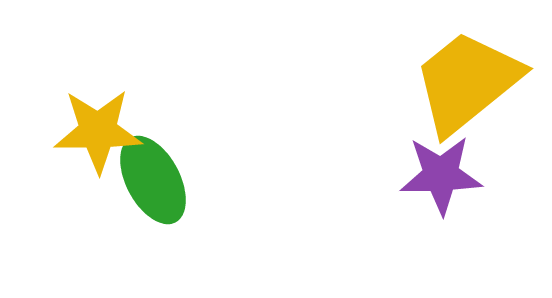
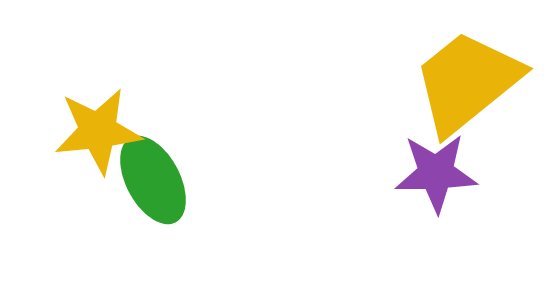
yellow star: rotated 6 degrees counterclockwise
purple star: moved 5 px left, 2 px up
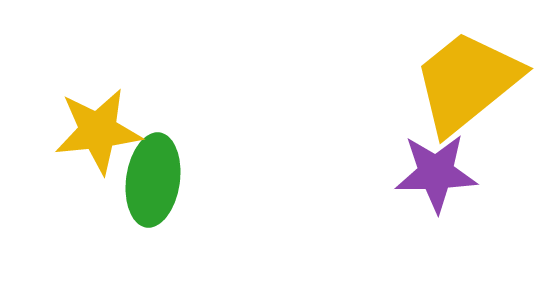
green ellipse: rotated 36 degrees clockwise
